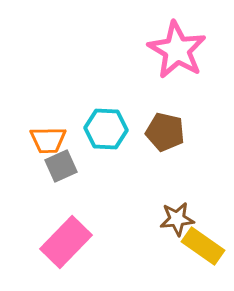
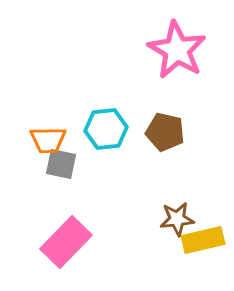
cyan hexagon: rotated 9 degrees counterclockwise
gray square: moved 2 px up; rotated 36 degrees clockwise
yellow rectangle: moved 6 px up; rotated 48 degrees counterclockwise
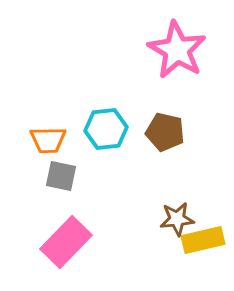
gray square: moved 12 px down
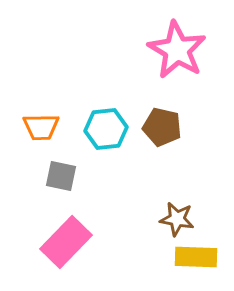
brown pentagon: moved 3 px left, 5 px up
orange trapezoid: moved 7 px left, 13 px up
brown star: rotated 16 degrees clockwise
yellow rectangle: moved 7 px left, 17 px down; rotated 15 degrees clockwise
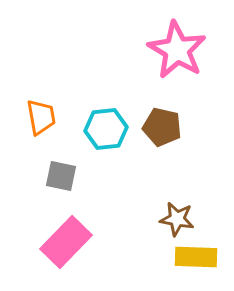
orange trapezoid: moved 10 px up; rotated 99 degrees counterclockwise
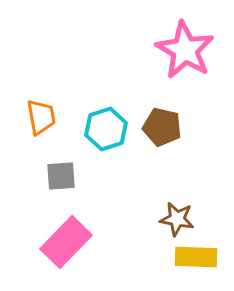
pink star: moved 8 px right
cyan hexagon: rotated 12 degrees counterclockwise
gray square: rotated 16 degrees counterclockwise
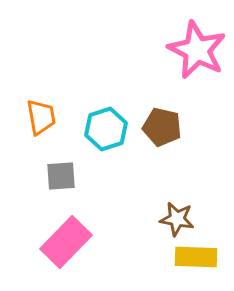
pink star: moved 12 px right; rotated 4 degrees counterclockwise
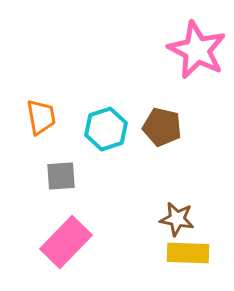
yellow rectangle: moved 8 px left, 4 px up
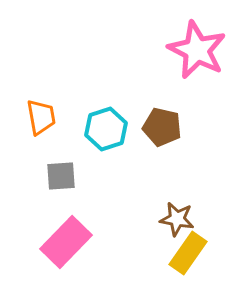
yellow rectangle: rotated 57 degrees counterclockwise
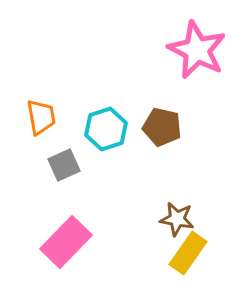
gray square: moved 3 px right, 11 px up; rotated 20 degrees counterclockwise
